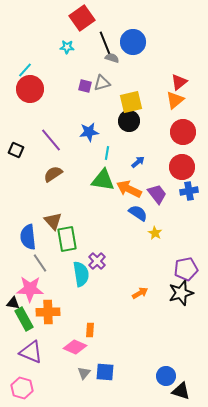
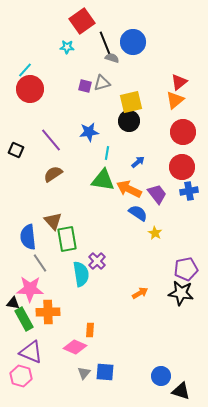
red square at (82, 18): moved 3 px down
black star at (181, 293): rotated 25 degrees clockwise
blue circle at (166, 376): moved 5 px left
pink hexagon at (22, 388): moved 1 px left, 12 px up
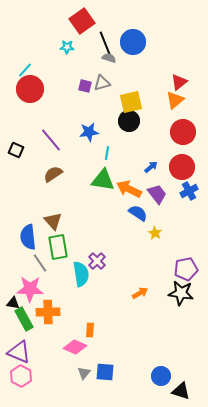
gray semicircle at (112, 58): moved 3 px left
blue arrow at (138, 162): moved 13 px right, 5 px down
blue cross at (189, 191): rotated 18 degrees counterclockwise
green rectangle at (67, 239): moved 9 px left, 8 px down
purple triangle at (31, 352): moved 12 px left
pink hexagon at (21, 376): rotated 10 degrees clockwise
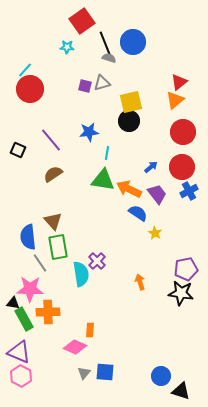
black square at (16, 150): moved 2 px right
orange arrow at (140, 293): moved 11 px up; rotated 77 degrees counterclockwise
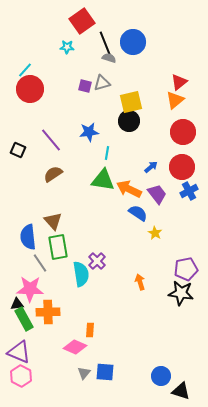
black triangle at (13, 303): moved 4 px right, 1 px down; rotated 16 degrees counterclockwise
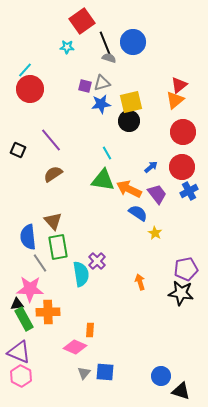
red triangle at (179, 82): moved 3 px down
blue star at (89, 132): moved 12 px right, 28 px up
cyan line at (107, 153): rotated 40 degrees counterclockwise
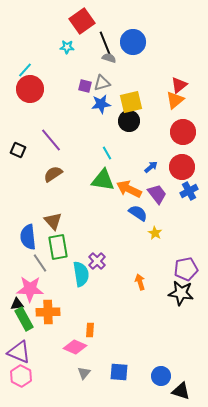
blue square at (105, 372): moved 14 px right
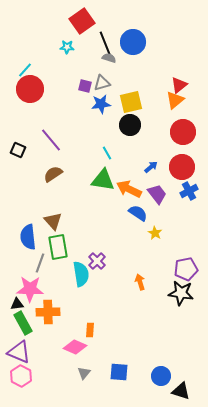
black circle at (129, 121): moved 1 px right, 4 px down
gray line at (40, 263): rotated 54 degrees clockwise
green rectangle at (24, 319): moved 1 px left, 4 px down
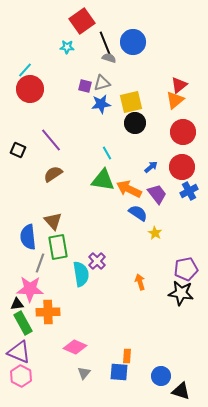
black circle at (130, 125): moved 5 px right, 2 px up
orange rectangle at (90, 330): moved 37 px right, 26 px down
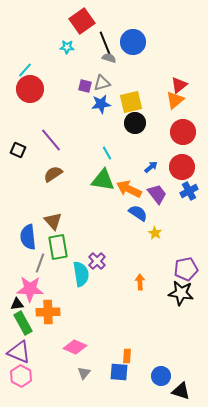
orange arrow at (140, 282): rotated 14 degrees clockwise
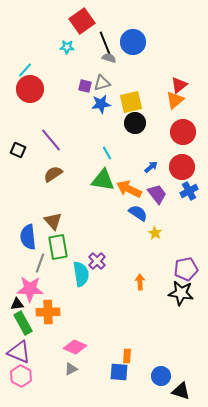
gray triangle at (84, 373): moved 13 px left, 4 px up; rotated 24 degrees clockwise
